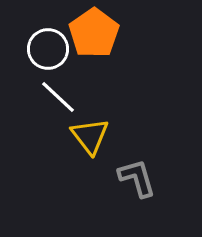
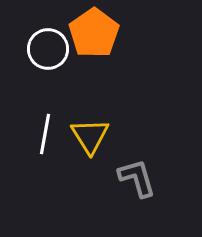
white line: moved 13 px left, 37 px down; rotated 57 degrees clockwise
yellow triangle: rotated 6 degrees clockwise
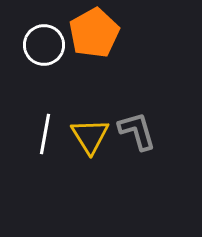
orange pentagon: rotated 6 degrees clockwise
white circle: moved 4 px left, 4 px up
gray L-shape: moved 47 px up
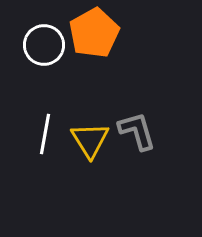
yellow triangle: moved 4 px down
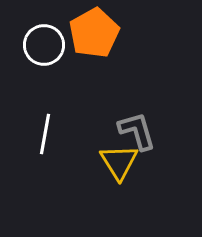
yellow triangle: moved 29 px right, 22 px down
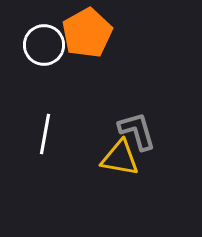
orange pentagon: moved 7 px left
yellow triangle: moved 1 px right, 4 px up; rotated 48 degrees counterclockwise
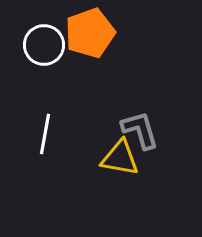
orange pentagon: moved 3 px right; rotated 9 degrees clockwise
gray L-shape: moved 3 px right, 1 px up
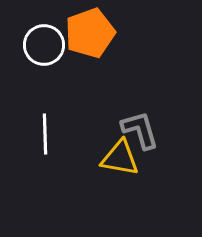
white line: rotated 12 degrees counterclockwise
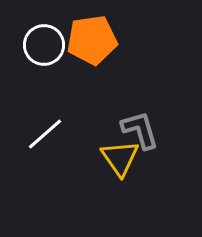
orange pentagon: moved 2 px right, 7 px down; rotated 12 degrees clockwise
white line: rotated 51 degrees clockwise
yellow triangle: rotated 45 degrees clockwise
